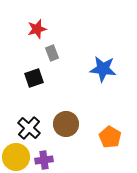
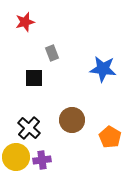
red star: moved 12 px left, 7 px up
black square: rotated 18 degrees clockwise
brown circle: moved 6 px right, 4 px up
purple cross: moved 2 px left
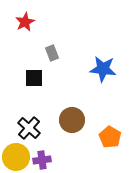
red star: rotated 12 degrees counterclockwise
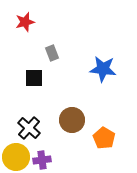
red star: rotated 12 degrees clockwise
orange pentagon: moved 6 px left, 1 px down
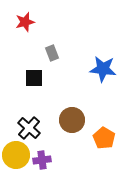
yellow circle: moved 2 px up
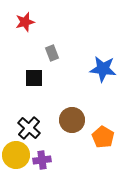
orange pentagon: moved 1 px left, 1 px up
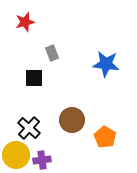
blue star: moved 3 px right, 5 px up
orange pentagon: moved 2 px right
